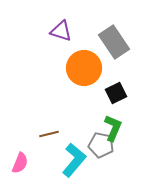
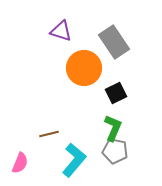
gray pentagon: moved 14 px right, 6 px down
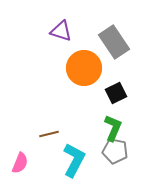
cyan L-shape: rotated 12 degrees counterclockwise
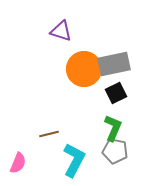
gray rectangle: moved 22 px down; rotated 68 degrees counterclockwise
orange circle: moved 1 px down
pink semicircle: moved 2 px left
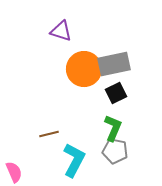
pink semicircle: moved 4 px left, 9 px down; rotated 45 degrees counterclockwise
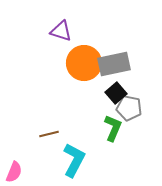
orange circle: moved 6 px up
black square: rotated 15 degrees counterclockwise
gray pentagon: moved 14 px right, 43 px up
pink semicircle: rotated 45 degrees clockwise
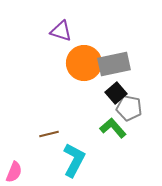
green L-shape: rotated 64 degrees counterclockwise
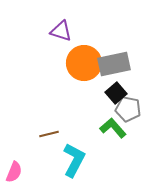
gray pentagon: moved 1 px left, 1 px down
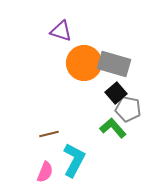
gray rectangle: rotated 28 degrees clockwise
pink semicircle: moved 31 px right
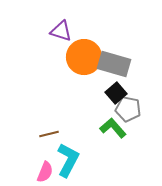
orange circle: moved 6 px up
cyan L-shape: moved 6 px left
